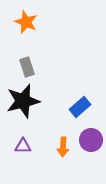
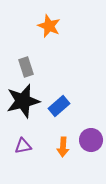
orange star: moved 23 px right, 4 px down
gray rectangle: moved 1 px left
blue rectangle: moved 21 px left, 1 px up
purple triangle: rotated 12 degrees counterclockwise
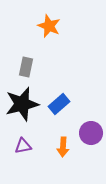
gray rectangle: rotated 30 degrees clockwise
black star: moved 1 px left, 3 px down
blue rectangle: moved 2 px up
purple circle: moved 7 px up
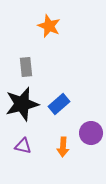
gray rectangle: rotated 18 degrees counterclockwise
purple triangle: rotated 24 degrees clockwise
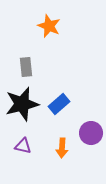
orange arrow: moved 1 px left, 1 px down
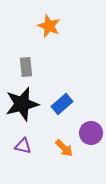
blue rectangle: moved 3 px right
orange arrow: moved 2 px right; rotated 48 degrees counterclockwise
